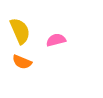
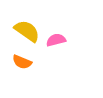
yellow semicircle: moved 7 px right; rotated 32 degrees counterclockwise
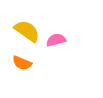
orange semicircle: moved 1 px down
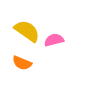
pink semicircle: moved 2 px left
